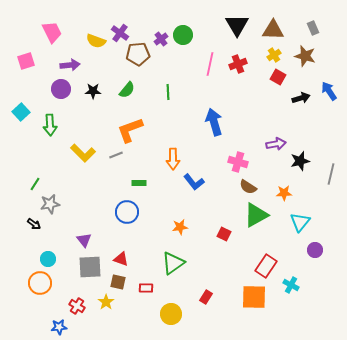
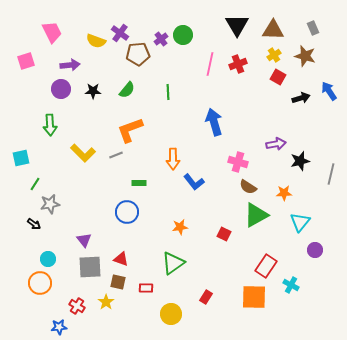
cyan square at (21, 112): moved 46 px down; rotated 30 degrees clockwise
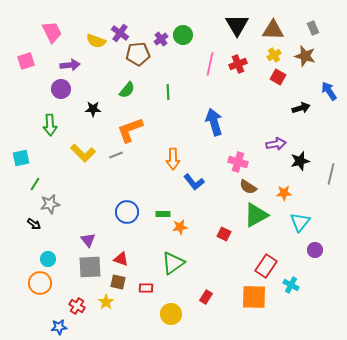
black star at (93, 91): moved 18 px down
black arrow at (301, 98): moved 10 px down
green rectangle at (139, 183): moved 24 px right, 31 px down
purple triangle at (84, 240): moved 4 px right
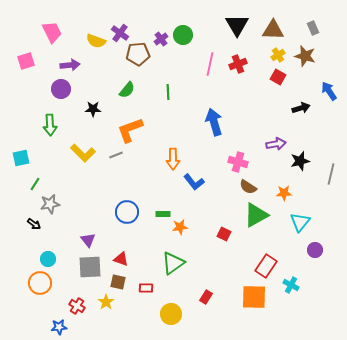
yellow cross at (274, 55): moved 4 px right
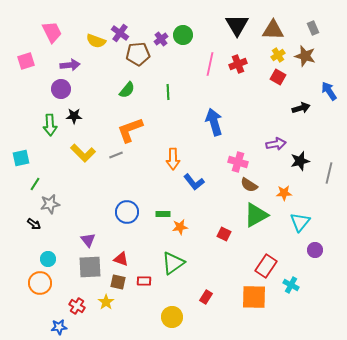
black star at (93, 109): moved 19 px left, 7 px down
gray line at (331, 174): moved 2 px left, 1 px up
brown semicircle at (248, 187): moved 1 px right, 2 px up
red rectangle at (146, 288): moved 2 px left, 7 px up
yellow circle at (171, 314): moved 1 px right, 3 px down
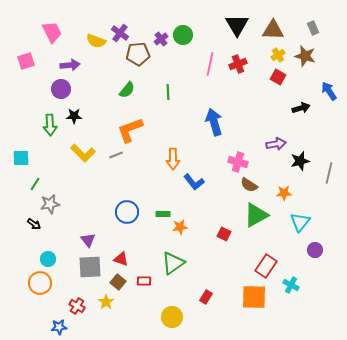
cyan square at (21, 158): rotated 12 degrees clockwise
brown square at (118, 282): rotated 28 degrees clockwise
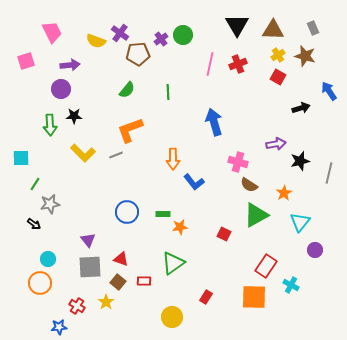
orange star at (284, 193): rotated 28 degrees counterclockwise
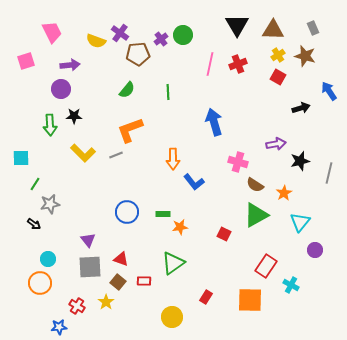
brown semicircle at (249, 185): moved 6 px right
orange square at (254, 297): moved 4 px left, 3 px down
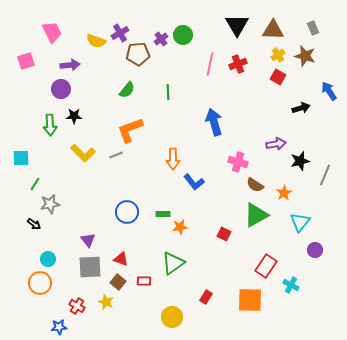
purple cross at (120, 33): rotated 24 degrees clockwise
gray line at (329, 173): moved 4 px left, 2 px down; rotated 10 degrees clockwise
yellow star at (106, 302): rotated 14 degrees counterclockwise
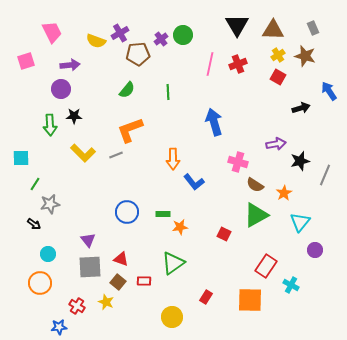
cyan circle at (48, 259): moved 5 px up
